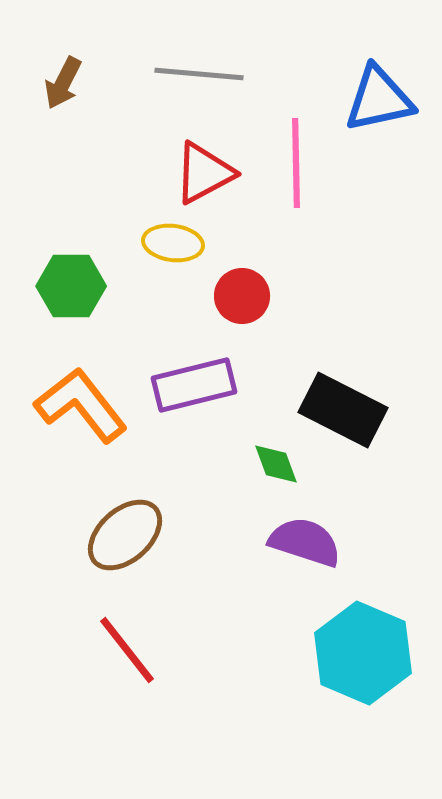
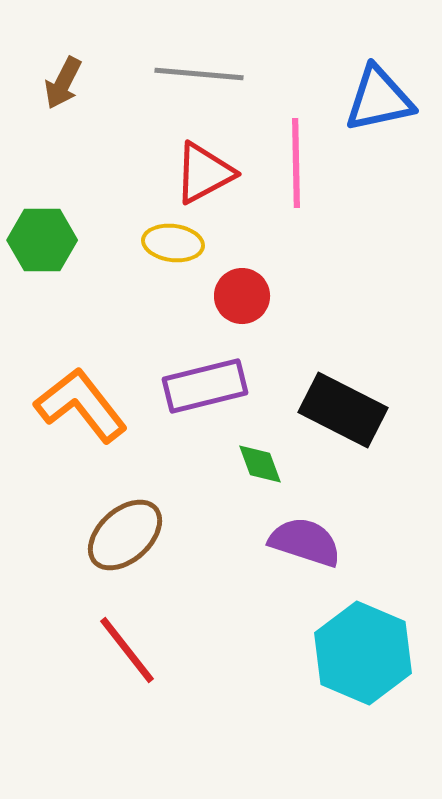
green hexagon: moved 29 px left, 46 px up
purple rectangle: moved 11 px right, 1 px down
green diamond: moved 16 px left
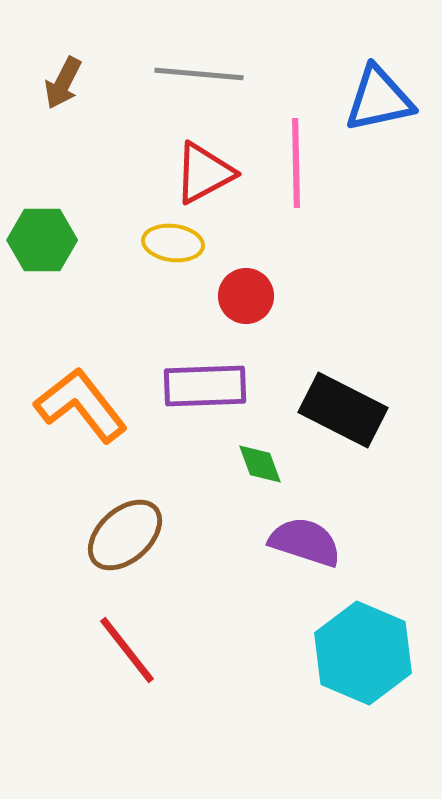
red circle: moved 4 px right
purple rectangle: rotated 12 degrees clockwise
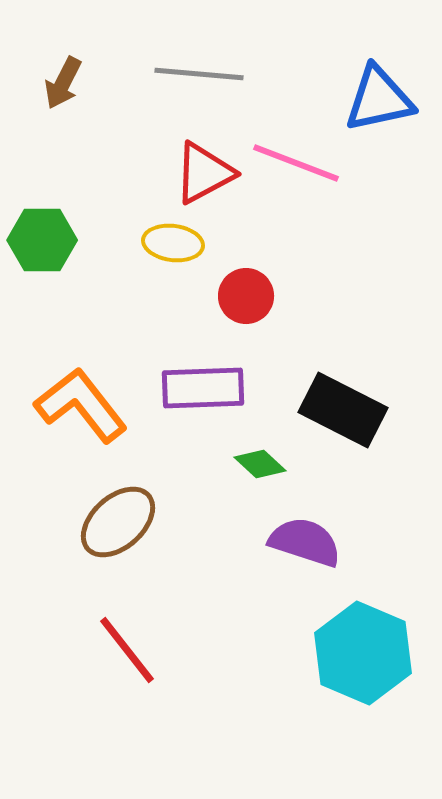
pink line: rotated 68 degrees counterclockwise
purple rectangle: moved 2 px left, 2 px down
green diamond: rotated 27 degrees counterclockwise
brown ellipse: moved 7 px left, 13 px up
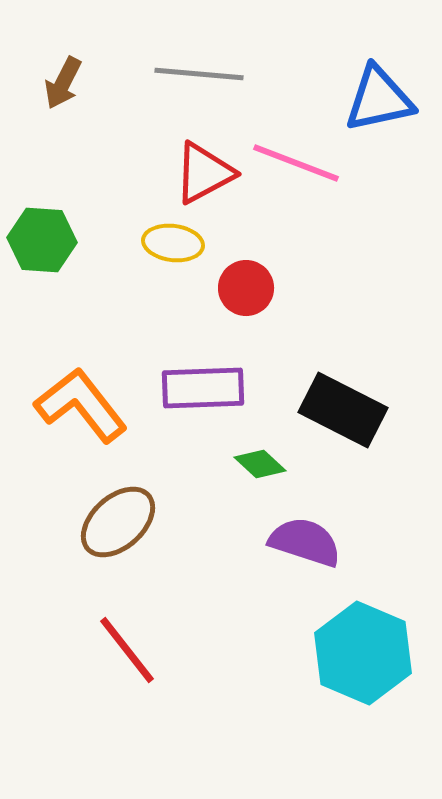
green hexagon: rotated 4 degrees clockwise
red circle: moved 8 px up
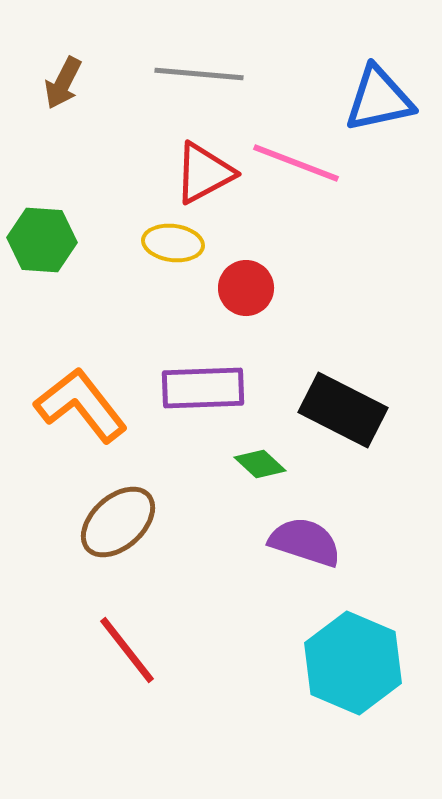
cyan hexagon: moved 10 px left, 10 px down
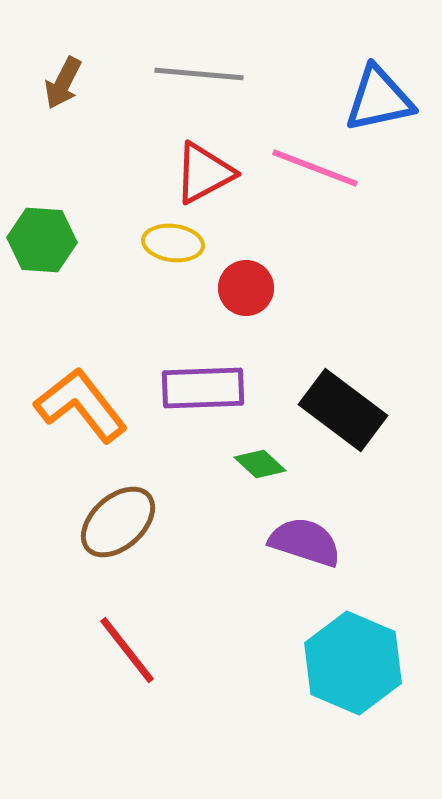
pink line: moved 19 px right, 5 px down
black rectangle: rotated 10 degrees clockwise
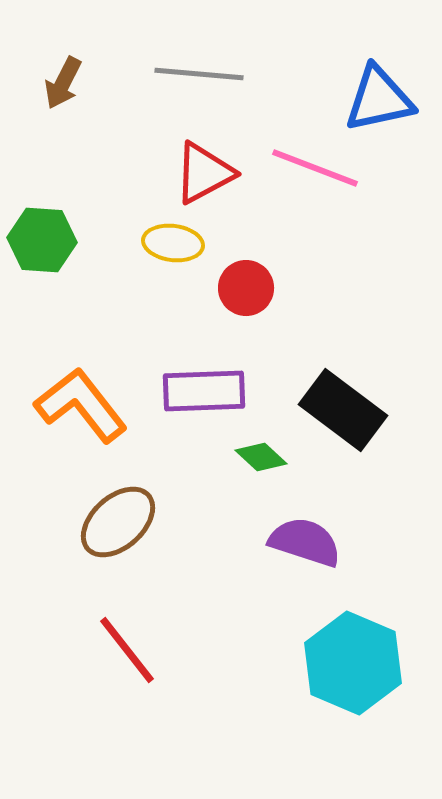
purple rectangle: moved 1 px right, 3 px down
green diamond: moved 1 px right, 7 px up
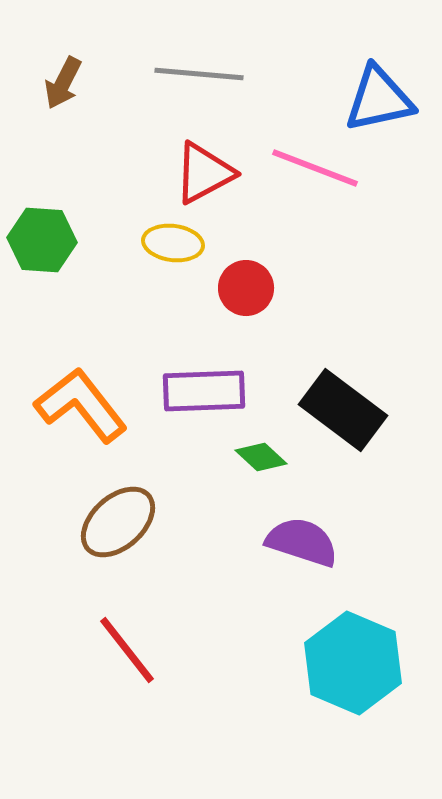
purple semicircle: moved 3 px left
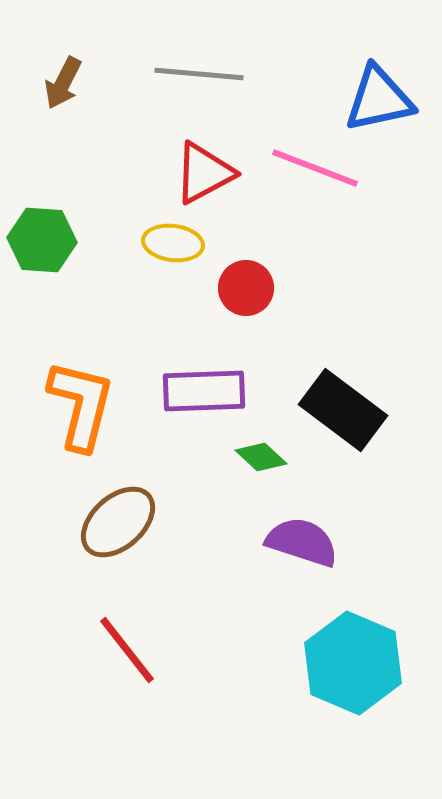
orange L-shape: rotated 52 degrees clockwise
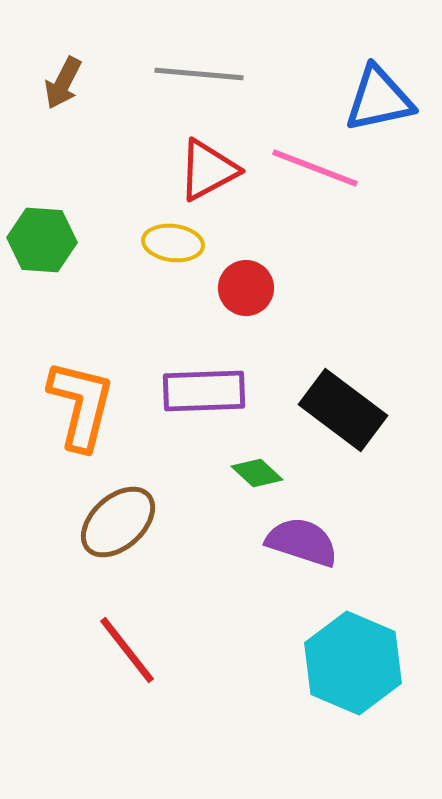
red triangle: moved 4 px right, 3 px up
green diamond: moved 4 px left, 16 px down
